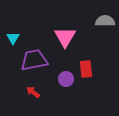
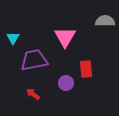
purple circle: moved 4 px down
red arrow: moved 2 px down
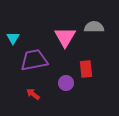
gray semicircle: moved 11 px left, 6 px down
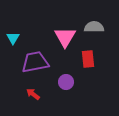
purple trapezoid: moved 1 px right, 2 px down
red rectangle: moved 2 px right, 10 px up
purple circle: moved 1 px up
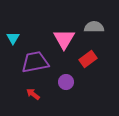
pink triangle: moved 1 px left, 2 px down
red rectangle: rotated 60 degrees clockwise
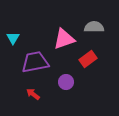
pink triangle: rotated 40 degrees clockwise
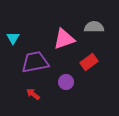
red rectangle: moved 1 px right, 3 px down
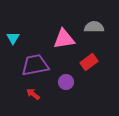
pink triangle: rotated 10 degrees clockwise
purple trapezoid: moved 3 px down
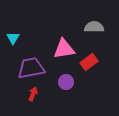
pink triangle: moved 10 px down
purple trapezoid: moved 4 px left, 3 px down
red arrow: rotated 72 degrees clockwise
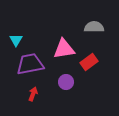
cyan triangle: moved 3 px right, 2 px down
purple trapezoid: moved 1 px left, 4 px up
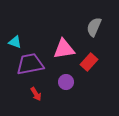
gray semicircle: rotated 66 degrees counterclockwise
cyan triangle: moved 1 px left, 2 px down; rotated 40 degrees counterclockwise
red rectangle: rotated 12 degrees counterclockwise
red arrow: moved 3 px right; rotated 128 degrees clockwise
